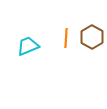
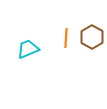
cyan trapezoid: moved 3 px down
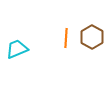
cyan trapezoid: moved 11 px left
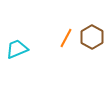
orange line: rotated 24 degrees clockwise
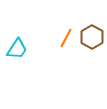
cyan trapezoid: rotated 145 degrees clockwise
